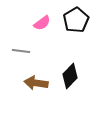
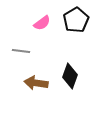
black diamond: rotated 25 degrees counterclockwise
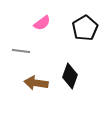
black pentagon: moved 9 px right, 8 px down
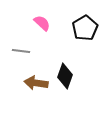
pink semicircle: rotated 102 degrees counterclockwise
black diamond: moved 5 px left
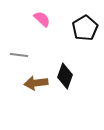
pink semicircle: moved 4 px up
gray line: moved 2 px left, 4 px down
brown arrow: rotated 15 degrees counterclockwise
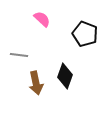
black pentagon: moved 6 px down; rotated 20 degrees counterclockwise
brown arrow: rotated 95 degrees counterclockwise
